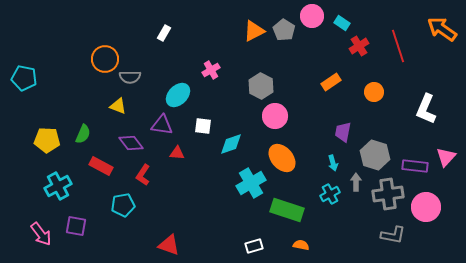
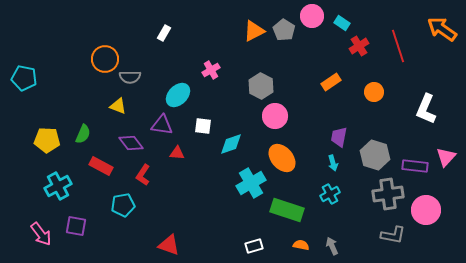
purple trapezoid at (343, 132): moved 4 px left, 5 px down
gray arrow at (356, 182): moved 24 px left, 64 px down; rotated 24 degrees counterclockwise
pink circle at (426, 207): moved 3 px down
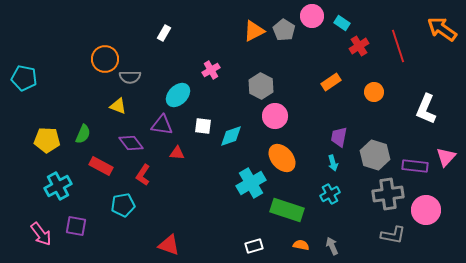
cyan diamond at (231, 144): moved 8 px up
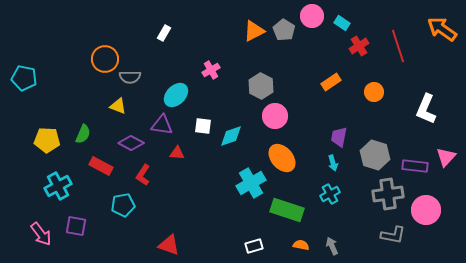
cyan ellipse at (178, 95): moved 2 px left
purple diamond at (131, 143): rotated 25 degrees counterclockwise
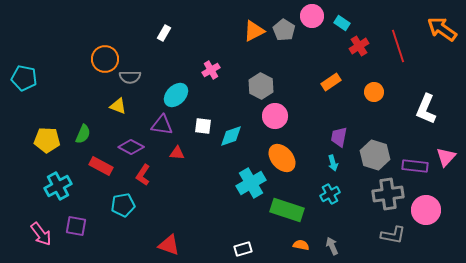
purple diamond at (131, 143): moved 4 px down
white rectangle at (254, 246): moved 11 px left, 3 px down
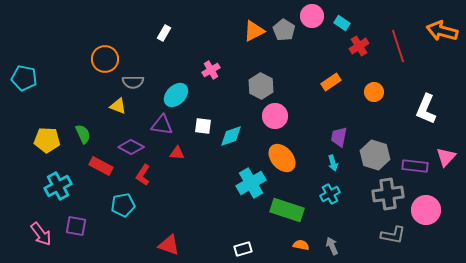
orange arrow at (442, 29): moved 2 px down; rotated 20 degrees counterclockwise
gray semicircle at (130, 77): moved 3 px right, 5 px down
green semicircle at (83, 134): rotated 48 degrees counterclockwise
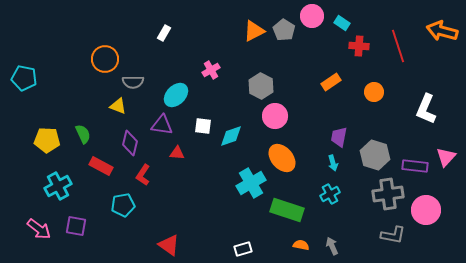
red cross at (359, 46): rotated 36 degrees clockwise
purple diamond at (131, 147): moved 1 px left, 4 px up; rotated 75 degrees clockwise
pink arrow at (41, 234): moved 2 px left, 5 px up; rotated 15 degrees counterclockwise
red triangle at (169, 245): rotated 15 degrees clockwise
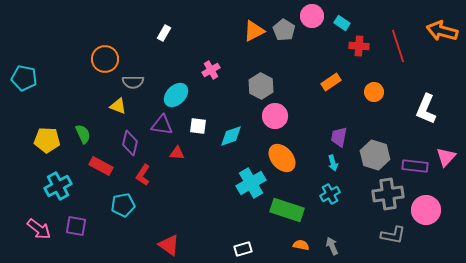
white square at (203, 126): moved 5 px left
